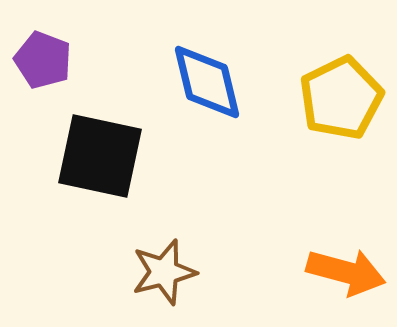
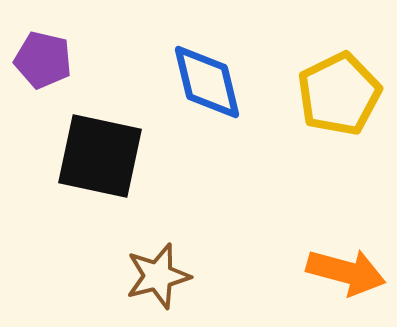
purple pentagon: rotated 8 degrees counterclockwise
yellow pentagon: moved 2 px left, 4 px up
brown star: moved 6 px left, 4 px down
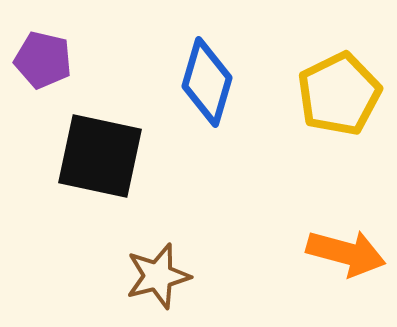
blue diamond: rotated 30 degrees clockwise
orange arrow: moved 19 px up
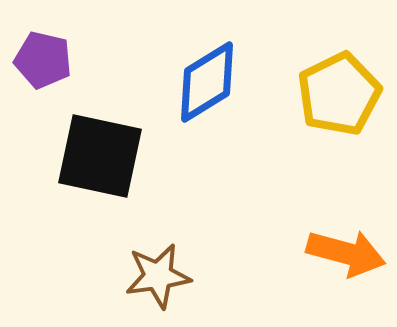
blue diamond: rotated 42 degrees clockwise
brown star: rotated 6 degrees clockwise
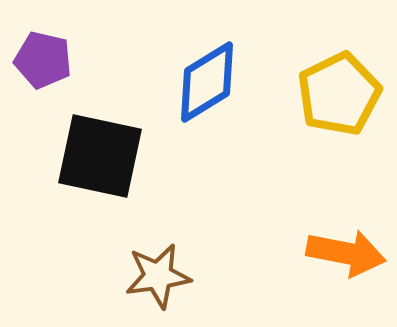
orange arrow: rotated 4 degrees counterclockwise
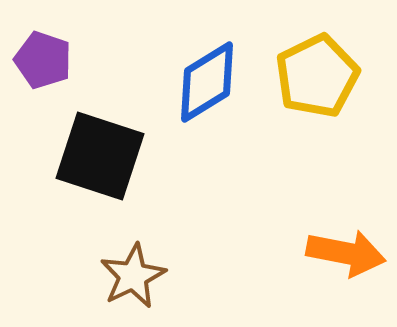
purple pentagon: rotated 6 degrees clockwise
yellow pentagon: moved 22 px left, 18 px up
black square: rotated 6 degrees clockwise
brown star: moved 25 px left; rotated 18 degrees counterclockwise
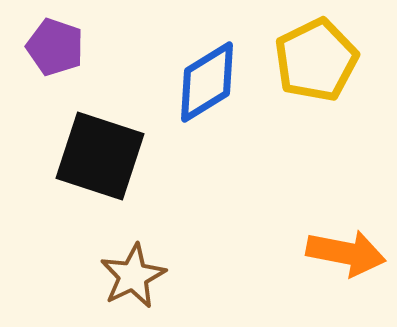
purple pentagon: moved 12 px right, 13 px up
yellow pentagon: moved 1 px left, 16 px up
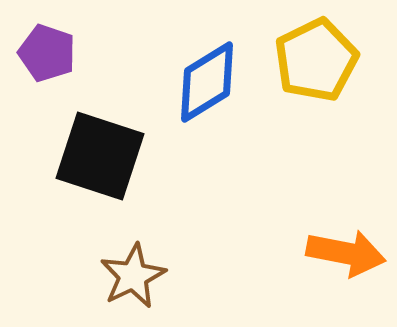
purple pentagon: moved 8 px left, 6 px down
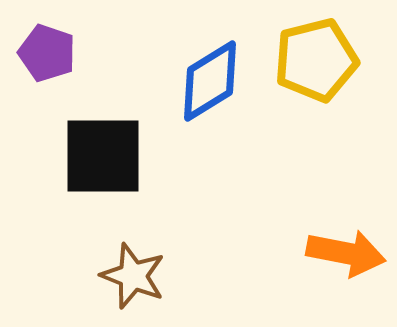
yellow pentagon: rotated 12 degrees clockwise
blue diamond: moved 3 px right, 1 px up
black square: moved 3 px right; rotated 18 degrees counterclockwise
brown star: rotated 24 degrees counterclockwise
